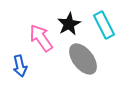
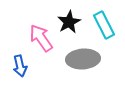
black star: moved 2 px up
gray ellipse: rotated 56 degrees counterclockwise
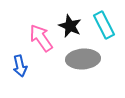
black star: moved 1 px right, 4 px down; rotated 20 degrees counterclockwise
